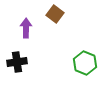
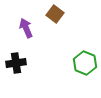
purple arrow: rotated 24 degrees counterclockwise
black cross: moved 1 px left, 1 px down
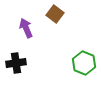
green hexagon: moved 1 px left
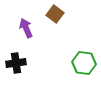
green hexagon: rotated 15 degrees counterclockwise
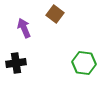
purple arrow: moved 2 px left
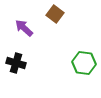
purple arrow: rotated 24 degrees counterclockwise
black cross: rotated 24 degrees clockwise
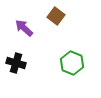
brown square: moved 1 px right, 2 px down
green hexagon: moved 12 px left; rotated 15 degrees clockwise
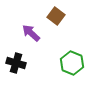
purple arrow: moved 7 px right, 5 px down
